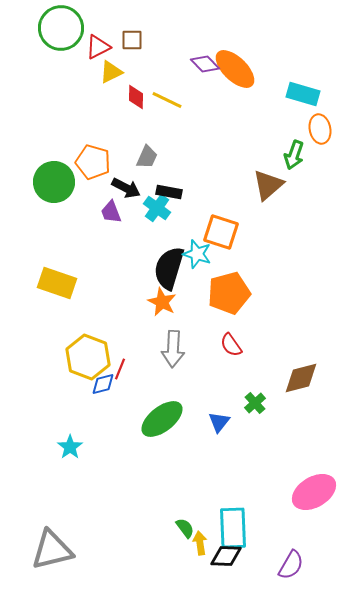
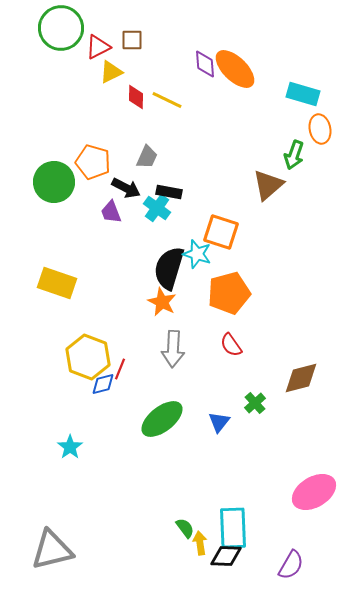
purple diamond at (205, 64): rotated 40 degrees clockwise
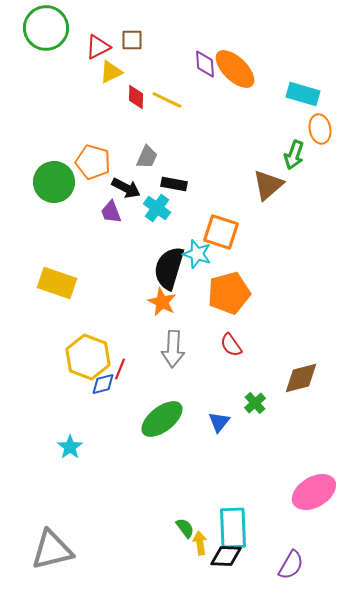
green circle at (61, 28): moved 15 px left
black rectangle at (169, 192): moved 5 px right, 8 px up
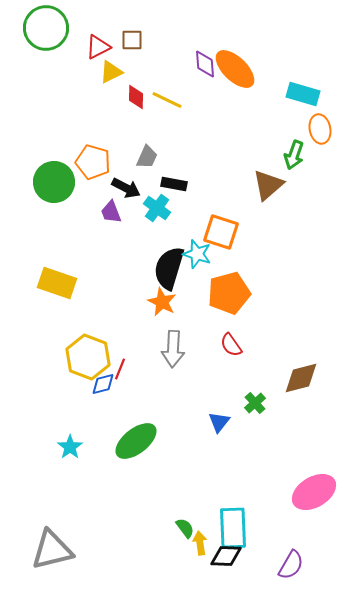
green ellipse at (162, 419): moved 26 px left, 22 px down
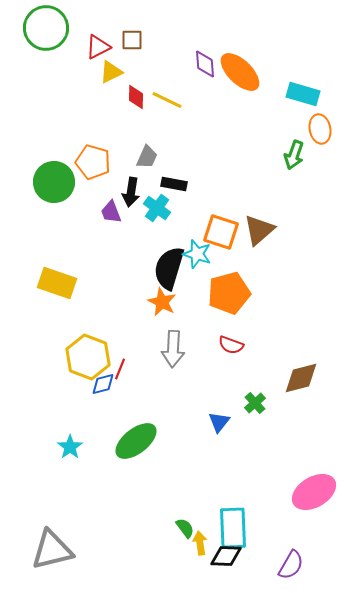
orange ellipse at (235, 69): moved 5 px right, 3 px down
brown triangle at (268, 185): moved 9 px left, 45 px down
black arrow at (126, 188): moved 5 px right, 4 px down; rotated 72 degrees clockwise
red semicircle at (231, 345): rotated 35 degrees counterclockwise
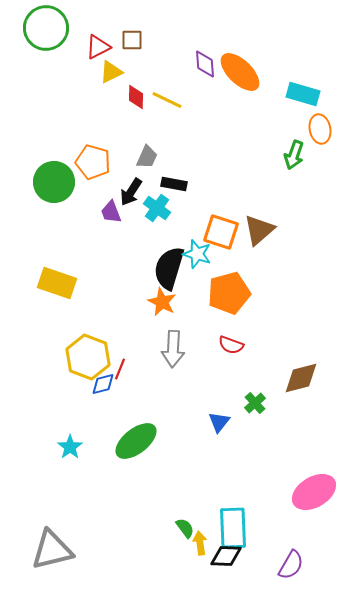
black arrow at (131, 192): rotated 24 degrees clockwise
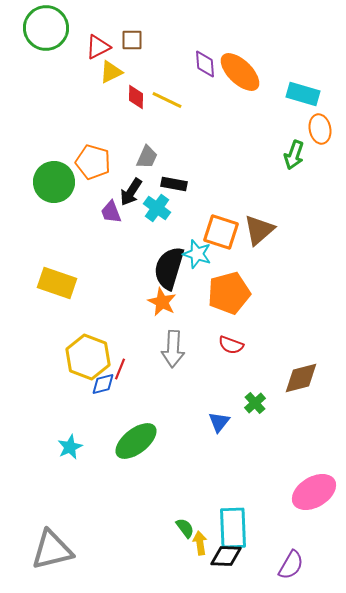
cyan star at (70, 447): rotated 10 degrees clockwise
